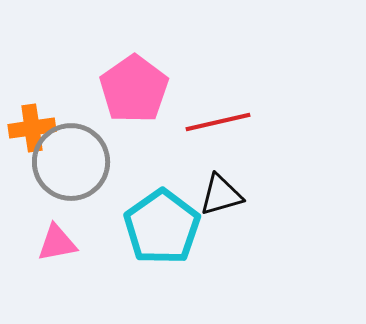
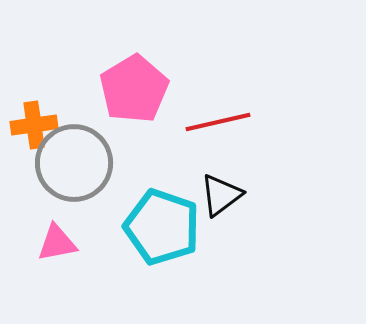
pink pentagon: rotated 4 degrees clockwise
orange cross: moved 2 px right, 3 px up
gray circle: moved 3 px right, 1 px down
black triangle: rotated 21 degrees counterclockwise
cyan pentagon: rotated 18 degrees counterclockwise
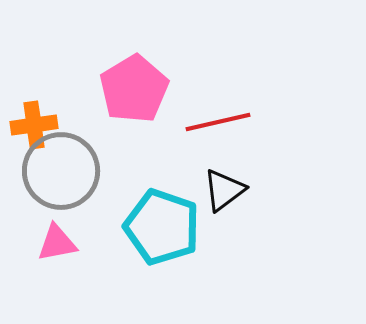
gray circle: moved 13 px left, 8 px down
black triangle: moved 3 px right, 5 px up
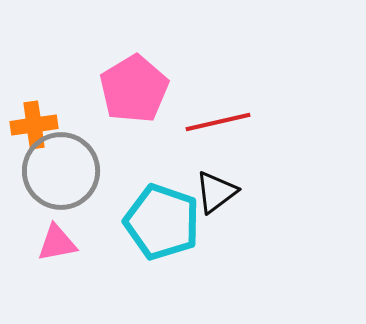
black triangle: moved 8 px left, 2 px down
cyan pentagon: moved 5 px up
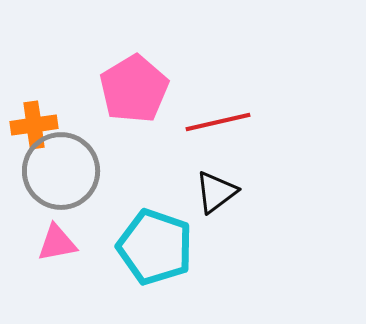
cyan pentagon: moved 7 px left, 25 px down
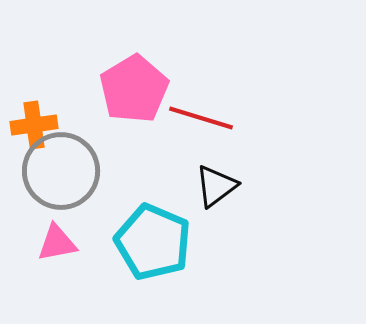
red line: moved 17 px left, 4 px up; rotated 30 degrees clockwise
black triangle: moved 6 px up
cyan pentagon: moved 2 px left, 5 px up; rotated 4 degrees clockwise
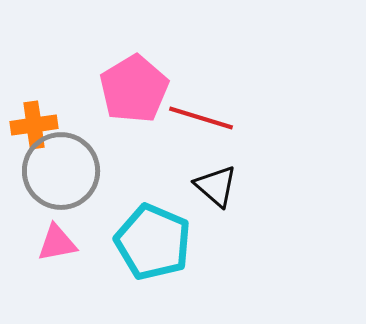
black triangle: rotated 42 degrees counterclockwise
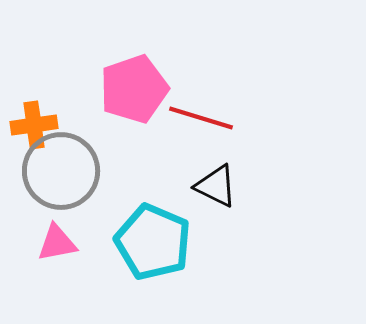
pink pentagon: rotated 12 degrees clockwise
black triangle: rotated 15 degrees counterclockwise
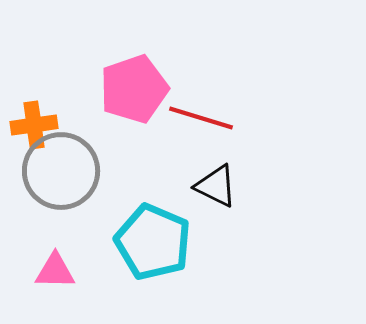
pink triangle: moved 2 px left, 28 px down; rotated 12 degrees clockwise
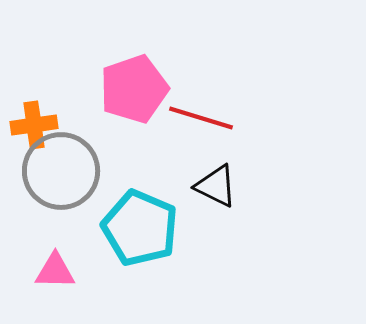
cyan pentagon: moved 13 px left, 14 px up
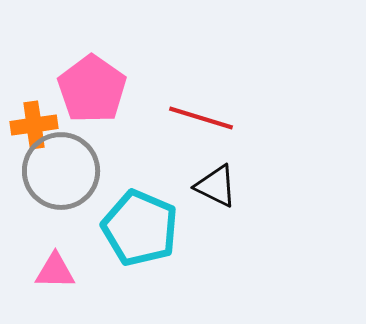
pink pentagon: moved 42 px left; rotated 18 degrees counterclockwise
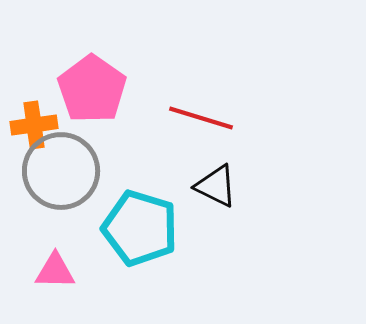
cyan pentagon: rotated 6 degrees counterclockwise
